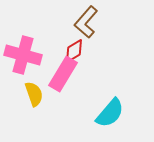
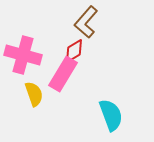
cyan semicircle: moved 1 px right, 2 px down; rotated 60 degrees counterclockwise
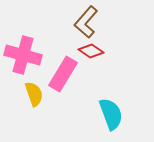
red diamond: moved 17 px right; rotated 65 degrees clockwise
cyan semicircle: moved 1 px up
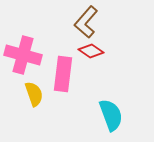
pink rectangle: rotated 24 degrees counterclockwise
cyan semicircle: moved 1 px down
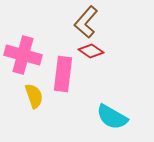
yellow semicircle: moved 2 px down
cyan semicircle: moved 1 px right, 2 px down; rotated 140 degrees clockwise
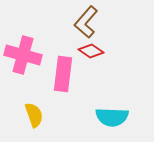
yellow semicircle: moved 19 px down
cyan semicircle: rotated 28 degrees counterclockwise
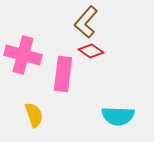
cyan semicircle: moved 6 px right, 1 px up
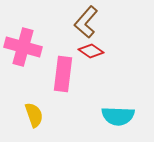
pink cross: moved 8 px up
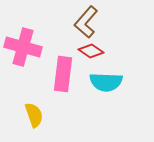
cyan semicircle: moved 12 px left, 34 px up
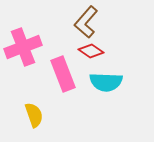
pink cross: rotated 36 degrees counterclockwise
pink rectangle: rotated 28 degrees counterclockwise
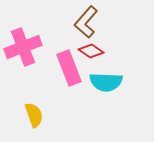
pink rectangle: moved 6 px right, 6 px up
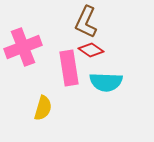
brown L-shape: rotated 16 degrees counterclockwise
red diamond: moved 1 px up
pink rectangle: rotated 12 degrees clockwise
yellow semicircle: moved 9 px right, 7 px up; rotated 35 degrees clockwise
